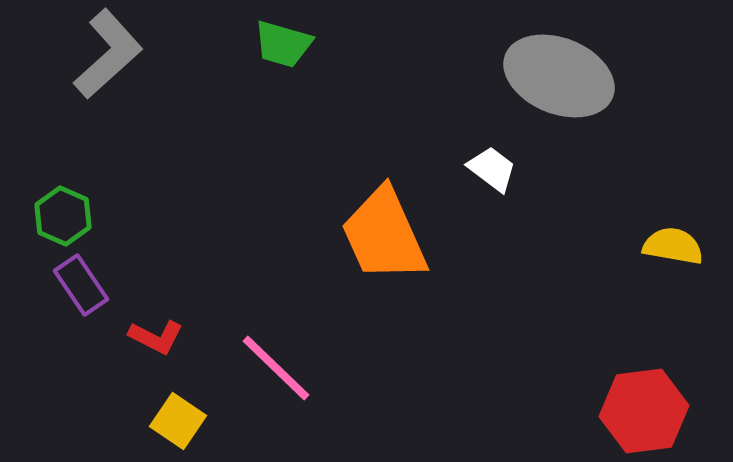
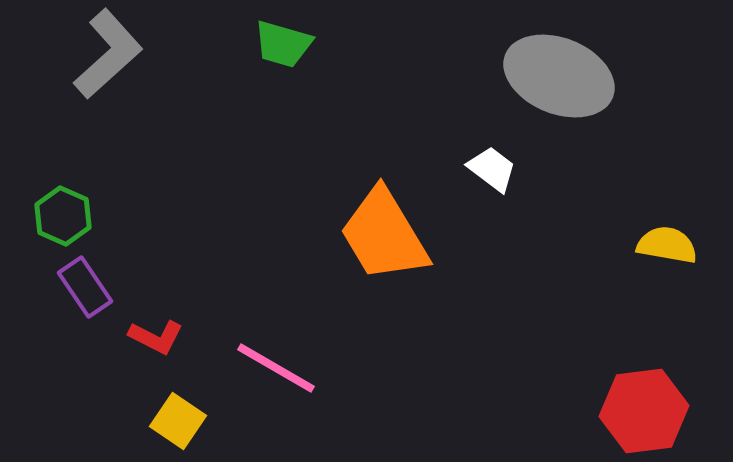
orange trapezoid: rotated 7 degrees counterclockwise
yellow semicircle: moved 6 px left, 1 px up
purple rectangle: moved 4 px right, 2 px down
pink line: rotated 14 degrees counterclockwise
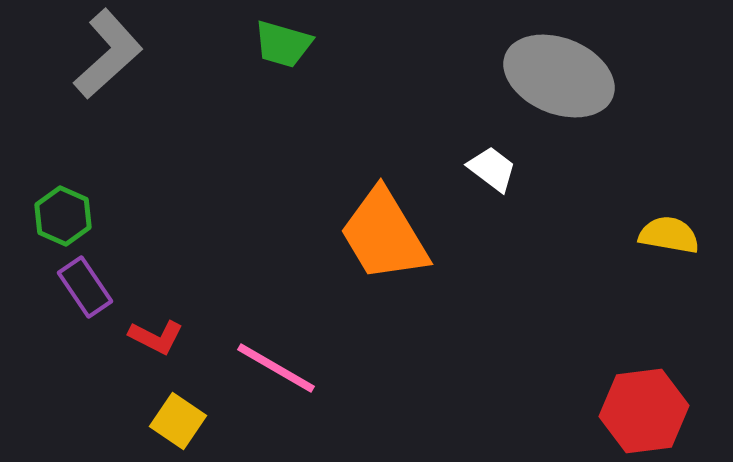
yellow semicircle: moved 2 px right, 10 px up
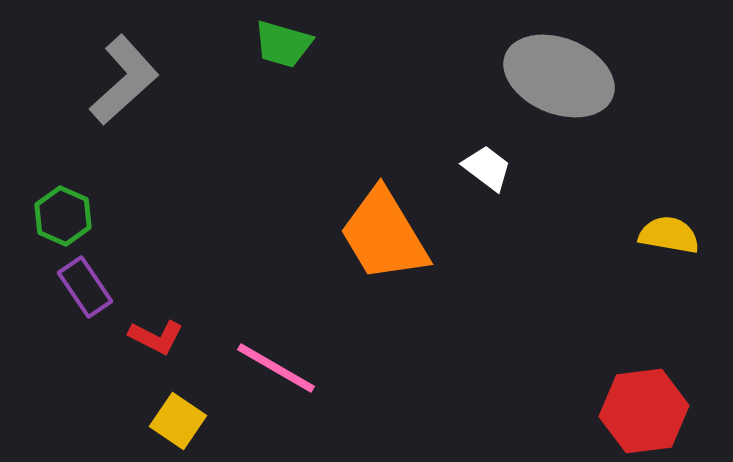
gray L-shape: moved 16 px right, 26 px down
white trapezoid: moved 5 px left, 1 px up
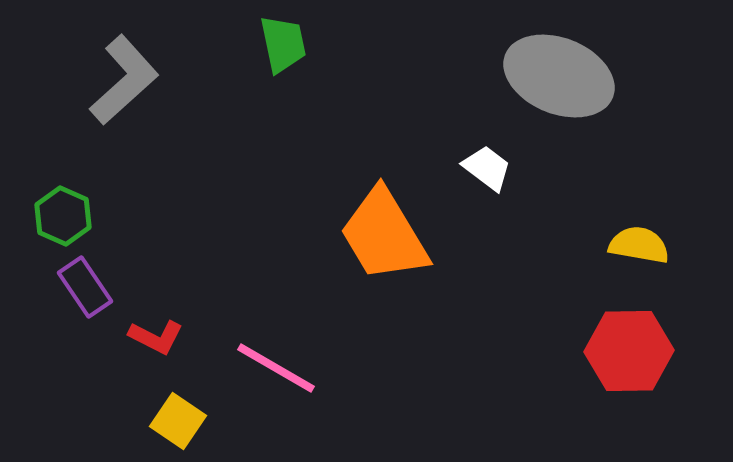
green trapezoid: rotated 118 degrees counterclockwise
yellow semicircle: moved 30 px left, 10 px down
red hexagon: moved 15 px left, 60 px up; rotated 6 degrees clockwise
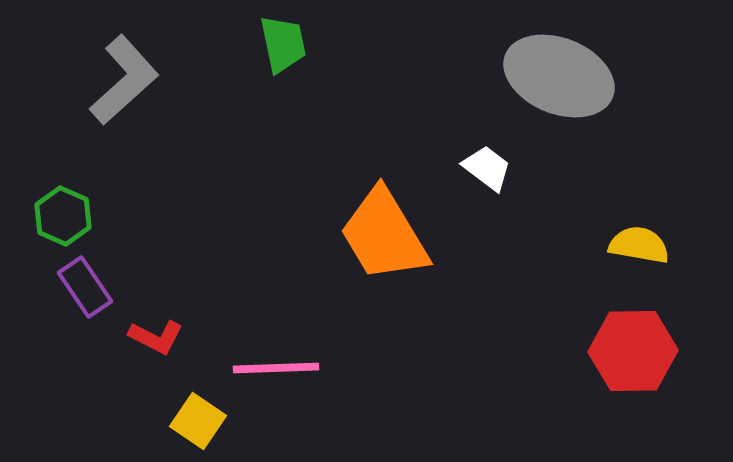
red hexagon: moved 4 px right
pink line: rotated 32 degrees counterclockwise
yellow square: moved 20 px right
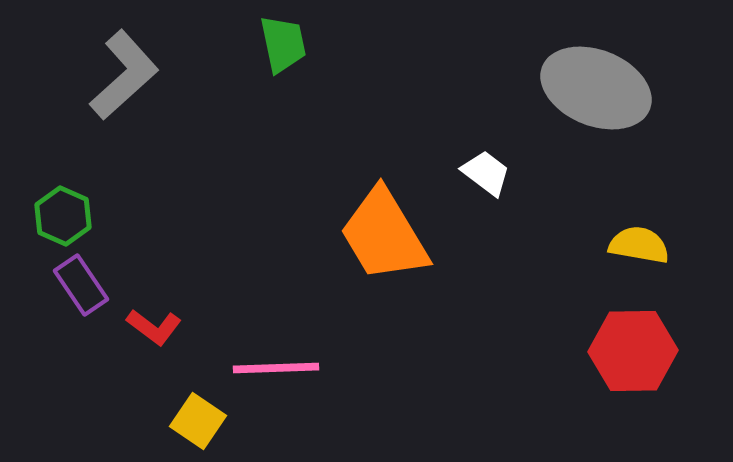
gray ellipse: moved 37 px right, 12 px down
gray L-shape: moved 5 px up
white trapezoid: moved 1 px left, 5 px down
purple rectangle: moved 4 px left, 2 px up
red L-shape: moved 2 px left, 10 px up; rotated 10 degrees clockwise
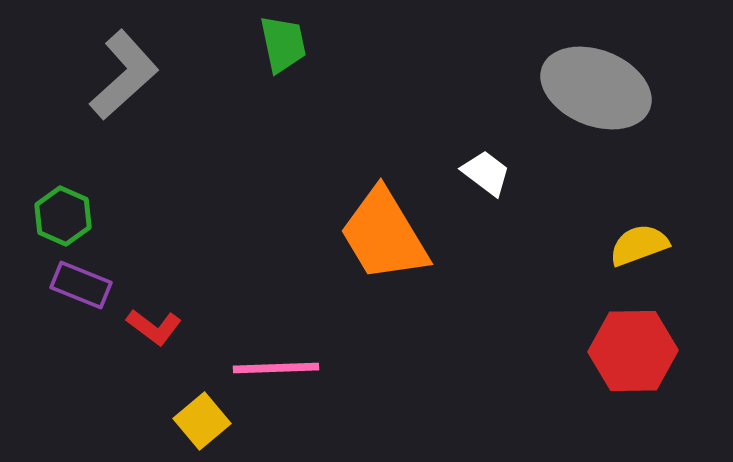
yellow semicircle: rotated 30 degrees counterclockwise
purple rectangle: rotated 34 degrees counterclockwise
yellow square: moved 4 px right; rotated 16 degrees clockwise
